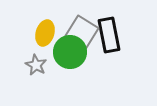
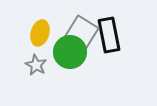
yellow ellipse: moved 5 px left
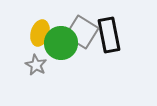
green circle: moved 9 px left, 9 px up
